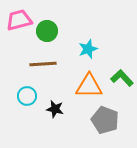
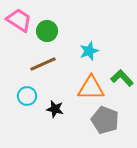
pink trapezoid: rotated 48 degrees clockwise
cyan star: moved 1 px right, 2 px down
brown line: rotated 20 degrees counterclockwise
orange triangle: moved 2 px right, 2 px down
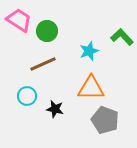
green L-shape: moved 41 px up
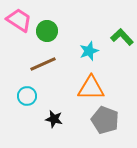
black star: moved 1 px left, 10 px down
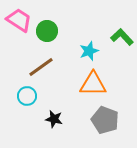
brown line: moved 2 px left, 3 px down; rotated 12 degrees counterclockwise
orange triangle: moved 2 px right, 4 px up
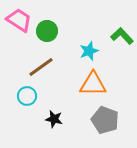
green L-shape: moved 1 px up
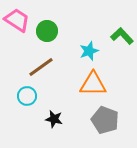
pink trapezoid: moved 2 px left
